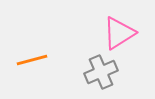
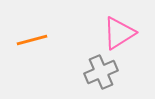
orange line: moved 20 px up
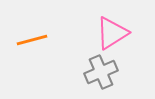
pink triangle: moved 7 px left
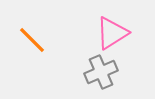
orange line: rotated 60 degrees clockwise
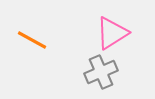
orange line: rotated 16 degrees counterclockwise
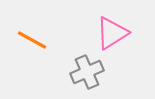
gray cross: moved 14 px left
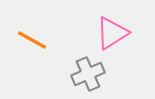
gray cross: moved 1 px right, 2 px down
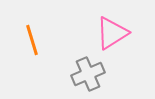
orange line: rotated 44 degrees clockwise
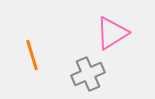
orange line: moved 15 px down
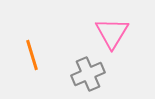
pink triangle: rotated 27 degrees counterclockwise
